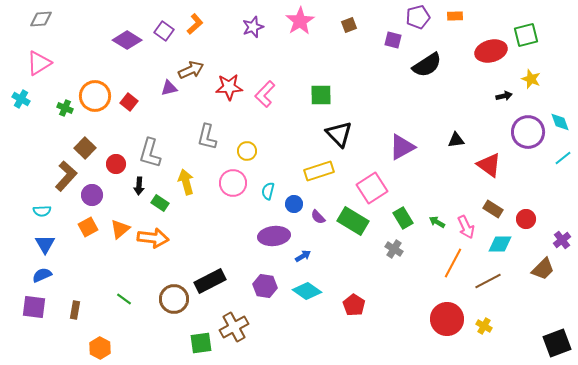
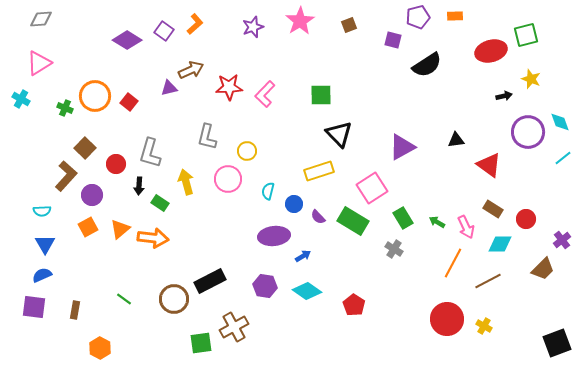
pink circle at (233, 183): moved 5 px left, 4 px up
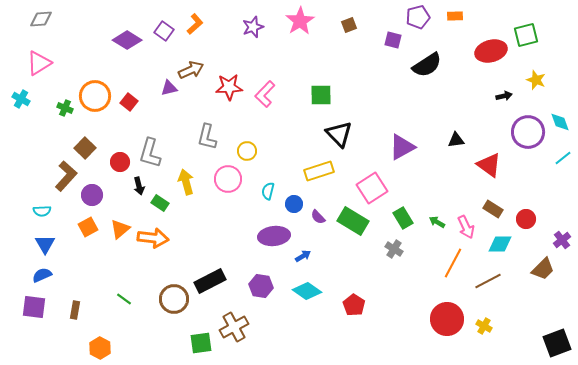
yellow star at (531, 79): moved 5 px right, 1 px down
red circle at (116, 164): moved 4 px right, 2 px up
black arrow at (139, 186): rotated 18 degrees counterclockwise
purple hexagon at (265, 286): moved 4 px left
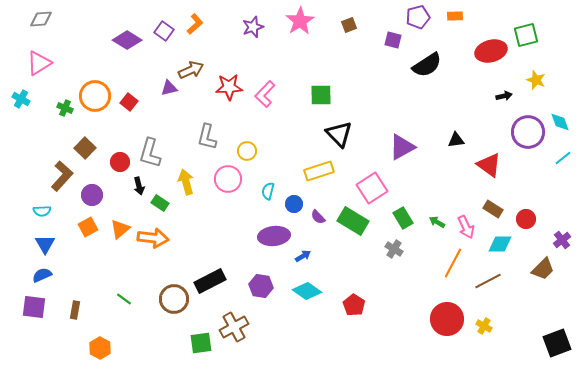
brown L-shape at (66, 176): moved 4 px left
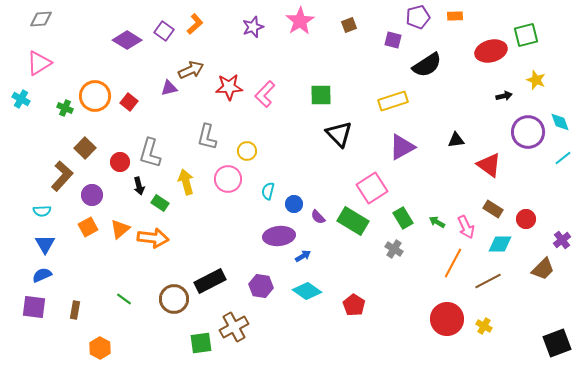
yellow rectangle at (319, 171): moved 74 px right, 70 px up
purple ellipse at (274, 236): moved 5 px right
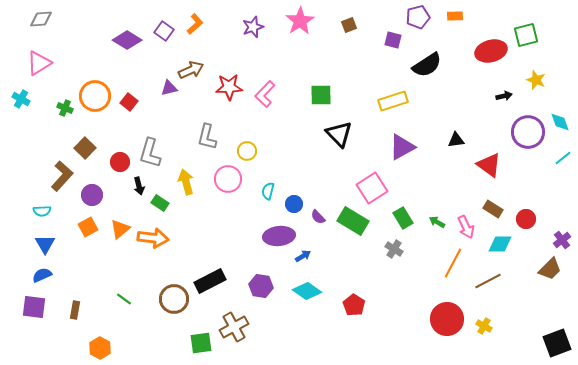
brown trapezoid at (543, 269): moved 7 px right
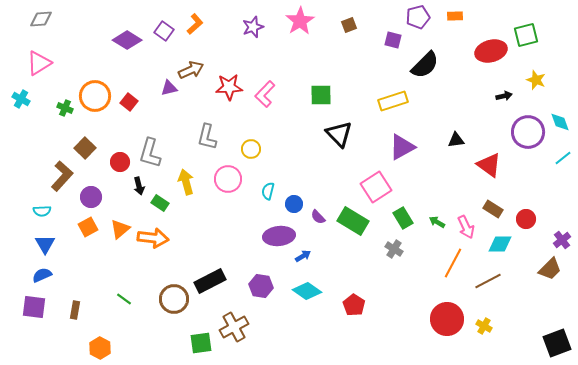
black semicircle at (427, 65): moved 2 px left; rotated 12 degrees counterclockwise
yellow circle at (247, 151): moved 4 px right, 2 px up
pink square at (372, 188): moved 4 px right, 1 px up
purple circle at (92, 195): moved 1 px left, 2 px down
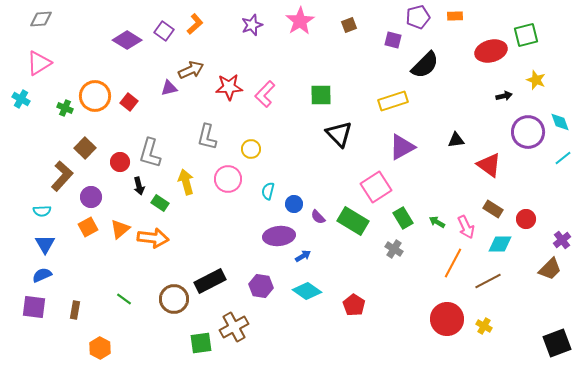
purple star at (253, 27): moved 1 px left, 2 px up
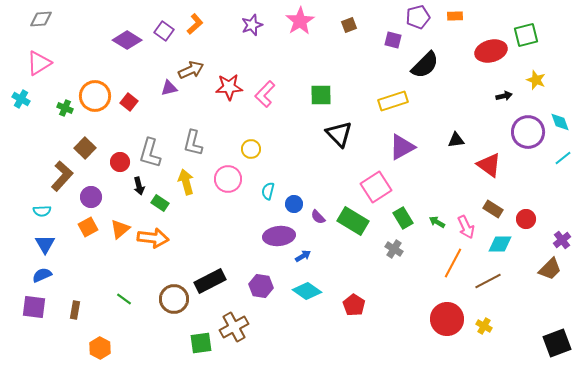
gray L-shape at (207, 137): moved 14 px left, 6 px down
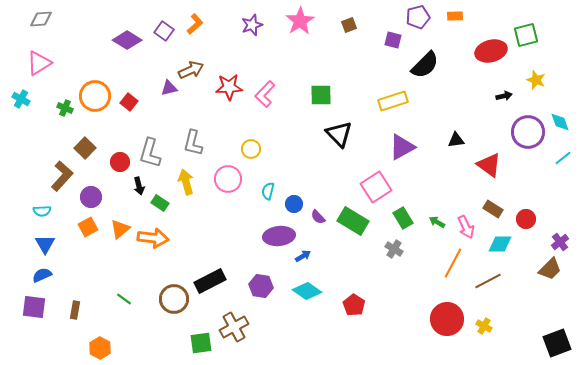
purple cross at (562, 240): moved 2 px left, 2 px down
